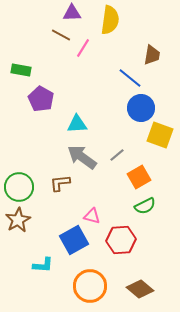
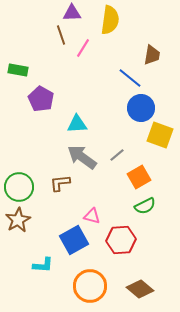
brown line: rotated 42 degrees clockwise
green rectangle: moved 3 px left
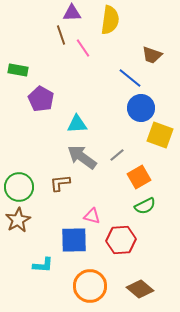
pink line: rotated 66 degrees counterclockwise
brown trapezoid: rotated 100 degrees clockwise
blue square: rotated 28 degrees clockwise
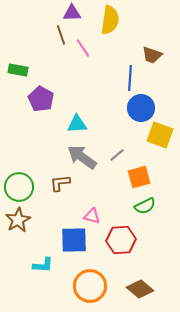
blue line: rotated 55 degrees clockwise
orange square: rotated 15 degrees clockwise
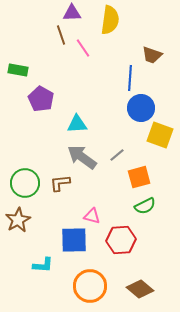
green circle: moved 6 px right, 4 px up
